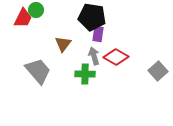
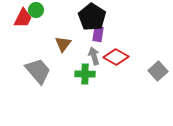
black pentagon: rotated 24 degrees clockwise
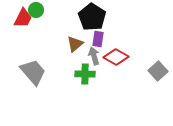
purple rectangle: moved 5 px down
brown triangle: moved 12 px right; rotated 12 degrees clockwise
gray trapezoid: moved 5 px left, 1 px down
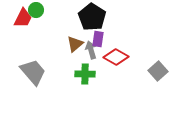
gray arrow: moved 3 px left, 6 px up
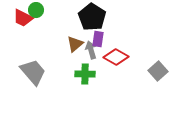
red trapezoid: rotated 90 degrees clockwise
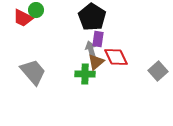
brown triangle: moved 21 px right, 18 px down
red diamond: rotated 35 degrees clockwise
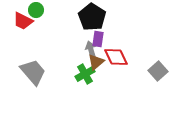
red trapezoid: moved 3 px down
green cross: rotated 30 degrees counterclockwise
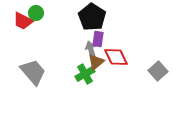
green circle: moved 3 px down
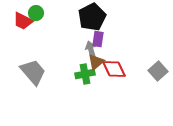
black pentagon: rotated 12 degrees clockwise
red diamond: moved 2 px left, 12 px down
green cross: rotated 18 degrees clockwise
